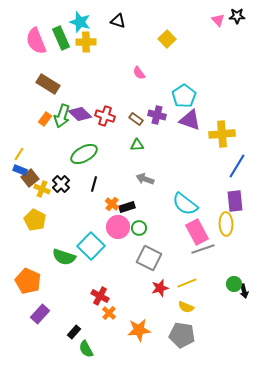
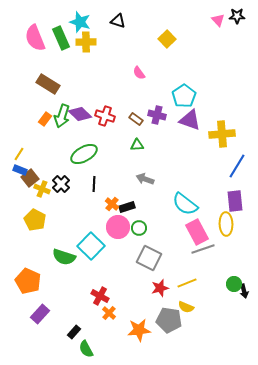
pink semicircle at (36, 41): moved 1 px left, 3 px up
black line at (94, 184): rotated 14 degrees counterclockwise
gray pentagon at (182, 335): moved 13 px left, 15 px up
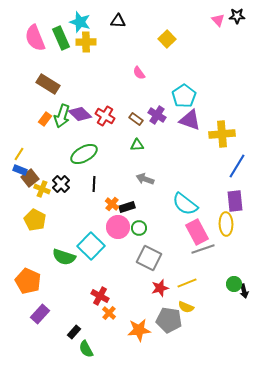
black triangle at (118, 21): rotated 14 degrees counterclockwise
purple cross at (157, 115): rotated 18 degrees clockwise
red cross at (105, 116): rotated 12 degrees clockwise
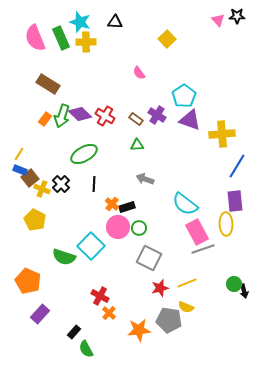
black triangle at (118, 21): moved 3 px left, 1 px down
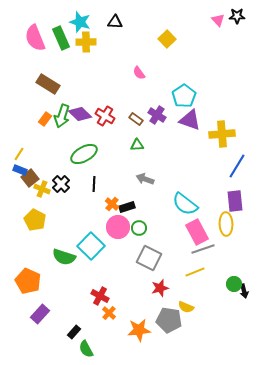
yellow line at (187, 283): moved 8 px right, 11 px up
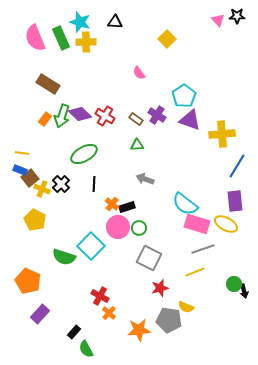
yellow line at (19, 154): moved 3 px right, 1 px up; rotated 64 degrees clockwise
yellow ellipse at (226, 224): rotated 60 degrees counterclockwise
pink rectangle at (197, 232): moved 8 px up; rotated 45 degrees counterclockwise
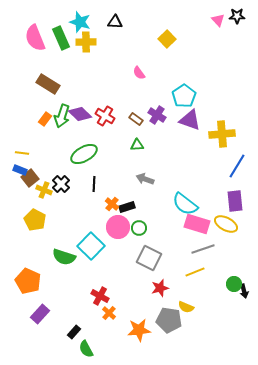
yellow cross at (42, 189): moved 2 px right, 1 px down
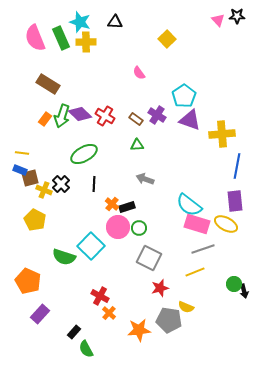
blue line at (237, 166): rotated 20 degrees counterclockwise
brown square at (30, 178): rotated 24 degrees clockwise
cyan semicircle at (185, 204): moved 4 px right, 1 px down
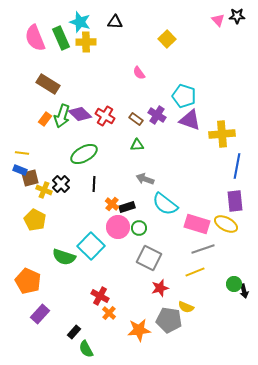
cyan pentagon at (184, 96): rotated 20 degrees counterclockwise
cyan semicircle at (189, 205): moved 24 px left, 1 px up
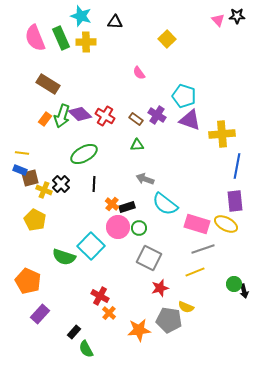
cyan star at (80, 22): moved 1 px right, 6 px up
